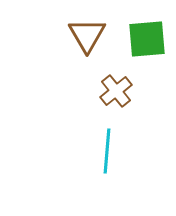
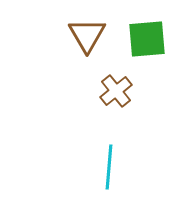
cyan line: moved 2 px right, 16 px down
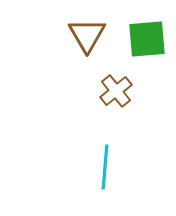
cyan line: moved 4 px left
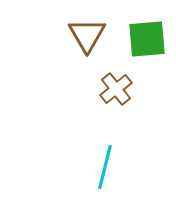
brown cross: moved 2 px up
cyan line: rotated 9 degrees clockwise
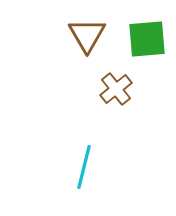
cyan line: moved 21 px left
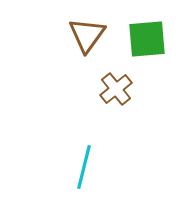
brown triangle: rotated 6 degrees clockwise
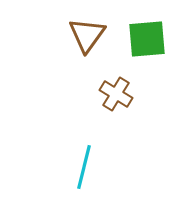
brown cross: moved 5 px down; rotated 20 degrees counterclockwise
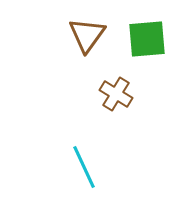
cyan line: rotated 39 degrees counterclockwise
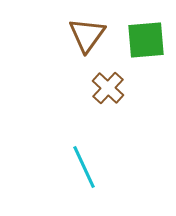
green square: moved 1 px left, 1 px down
brown cross: moved 8 px left, 6 px up; rotated 12 degrees clockwise
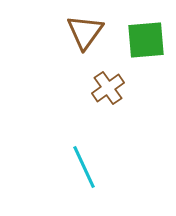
brown triangle: moved 2 px left, 3 px up
brown cross: rotated 12 degrees clockwise
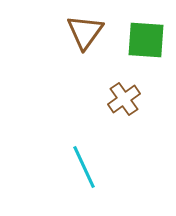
green square: rotated 9 degrees clockwise
brown cross: moved 16 px right, 11 px down
